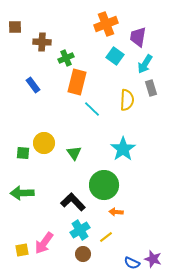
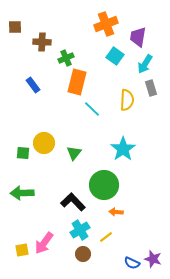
green triangle: rotated 14 degrees clockwise
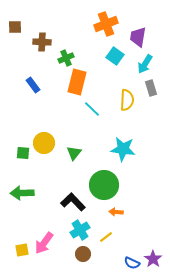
cyan star: rotated 30 degrees counterclockwise
purple star: rotated 18 degrees clockwise
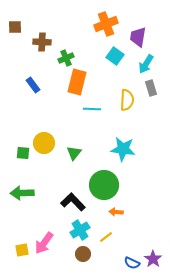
cyan arrow: moved 1 px right
cyan line: rotated 42 degrees counterclockwise
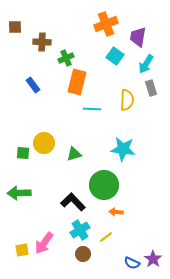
green triangle: moved 1 px down; rotated 35 degrees clockwise
green arrow: moved 3 px left
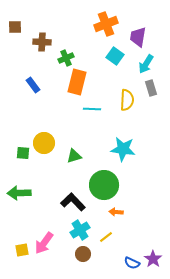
green triangle: moved 2 px down
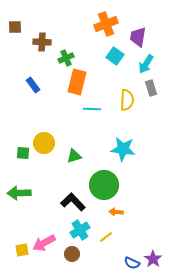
pink arrow: rotated 25 degrees clockwise
brown circle: moved 11 px left
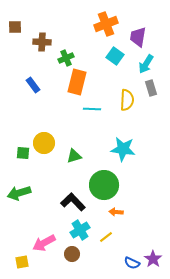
green arrow: rotated 15 degrees counterclockwise
yellow square: moved 12 px down
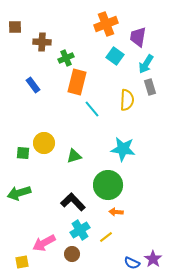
gray rectangle: moved 1 px left, 1 px up
cyan line: rotated 48 degrees clockwise
green circle: moved 4 px right
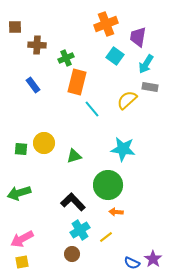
brown cross: moved 5 px left, 3 px down
gray rectangle: rotated 63 degrees counterclockwise
yellow semicircle: rotated 135 degrees counterclockwise
green square: moved 2 px left, 4 px up
pink arrow: moved 22 px left, 4 px up
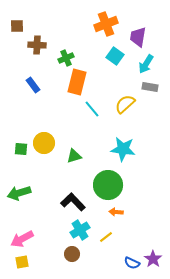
brown square: moved 2 px right, 1 px up
yellow semicircle: moved 2 px left, 4 px down
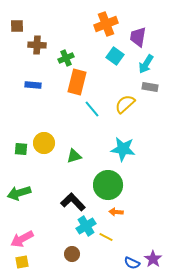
blue rectangle: rotated 49 degrees counterclockwise
cyan cross: moved 6 px right, 4 px up
yellow line: rotated 64 degrees clockwise
